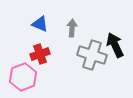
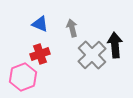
gray arrow: rotated 18 degrees counterclockwise
black arrow: rotated 20 degrees clockwise
gray cross: rotated 28 degrees clockwise
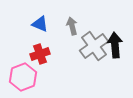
gray arrow: moved 2 px up
gray cross: moved 2 px right, 9 px up; rotated 8 degrees clockwise
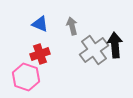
gray cross: moved 4 px down
pink hexagon: moved 3 px right; rotated 20 degrees counterclockwise
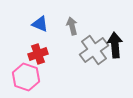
red cross: moved 2 px left
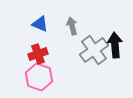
pink hexagon: moved 13 px right
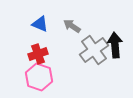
gray arrow: rotated 42 degrees counterclockwise
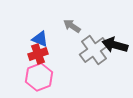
blue triangle: moved 15 px down
black arrow: rotated 70 degrees counterclockwise
pink hexagon: rotated 20 degrees clockwise
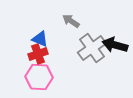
gray arrow: moved 1 px left, 5 px up
gray cross: moved 2 px left, 2 px up
pink hexagon: rotated 24 degrees clockwise
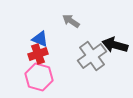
gray cross: moved 8 px down
pink hexagon: rotated 12 degrees clockwise
